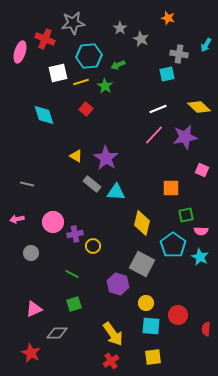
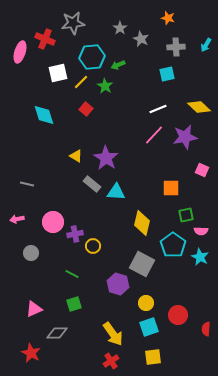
gray cross at (179, 54): moved 3 px left, 7 px up; rotated 12 degrees counterclockwise
cyan hexagon at (89, 56): moved 3 px right, 1 px down
yellow line at (81, 82): rotated 28 degrees counterclockwise
cyan square at (151, 326): moved 2 px left, 1 px down; rotated 24 degrees counterclockwise
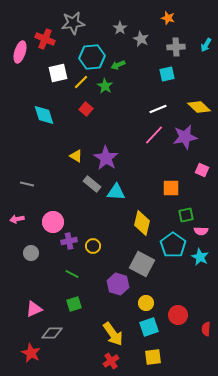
purple cross at (75, 234): moved 6 px left, 7 px down
gray diamond at (57, 333): moved 5 px left
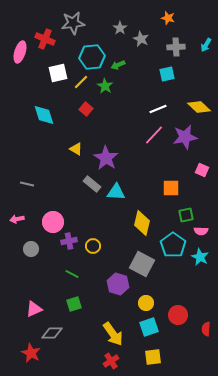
yellow triangle at (76, 156): moved 7 px up
gray circle at (31, 253): moved 4 px up
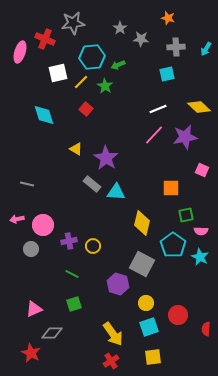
gray star at (141, 39): rotated 21 degrees counterclockwise
cyan arrow at (206, 45): moved 4 px down
pink circle at (53, 222): moved 10 px left, 3 px down
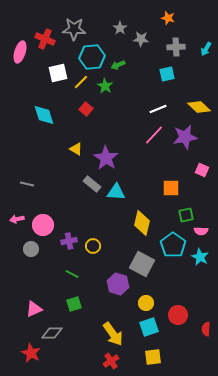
gray star at (73, 23): moved 1 px right, 6 px down; rotated 10 degrees clockwise
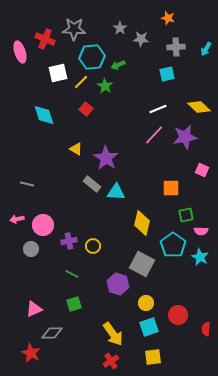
pink ellipse at (20, 52): rotated 35 degrees counterclockwise
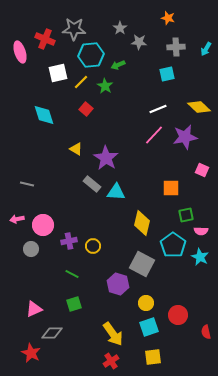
gray star at (141, 39): moved 2 px left, 3 px down
cyan hexagon at (92, 57): moved 1 px left, 2 px up
red semicircle at (206, 329): moved 3 px down; rotated 16 degrees counterclockwise
